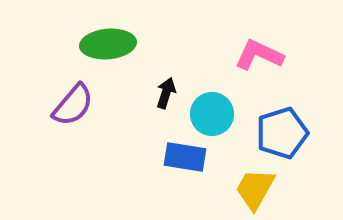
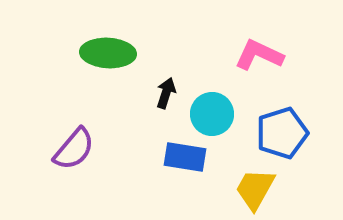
green ellipse: moved 9 px down; rotated 8 degrees clockwise
purple semicircle: moved 1 px right, 44 px down
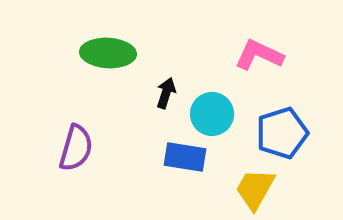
purple semicircle: moved 2 px right, 1 px up; rotated 24 degrees counterclockwise
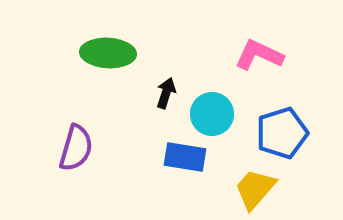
yellow trapezoid: rotated 12 degrees clockwise
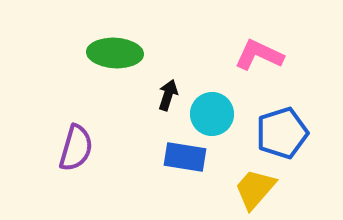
green ellipse: moved 7 px right
black arrow: moved 2 px right, 2 px down
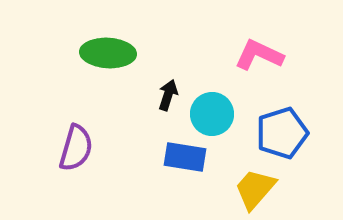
green ellipse: moved 7 px left
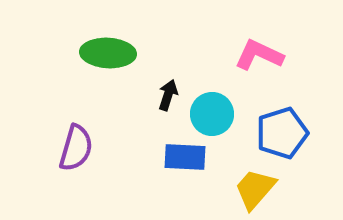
blue rectangle: rotated 6 degrees counterclockwise
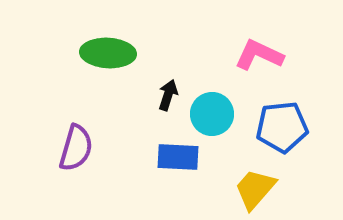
blue pentagon: moved 6 px up; rotated 12 degrees clockwise
blue rectangle: moved 7 px left
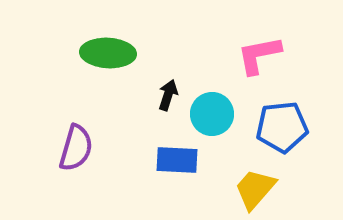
pink L-shape: rotated 36 degrees counterclockwise
blue rectangle: moved 1 px left, 3 px down
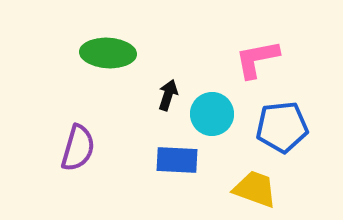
pink L-shape: moved 2 px left, 4 px down
purple semicircle: moved 2 px right
yellow trapezoid: rotated 69 degrees clockwise
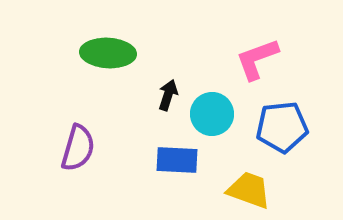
pink L-shape: rotated 9 degrees counterclockwise
yellow trapezoid: moved 6 px left, 1 px down
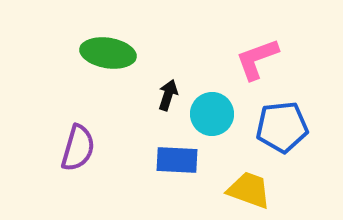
green ellipse: rotated 6 degrees clockwise
